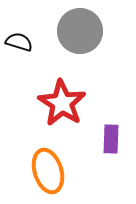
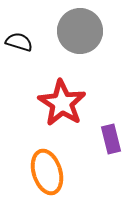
purple rectangle: rotated 16 degrees counterclockwise
orange ellipse: moved 1 px left, 1 px down
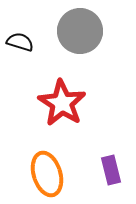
black semicircle: moved 1 px right
purple rectangle: moved 31 px down
orange ellipse: moved 2 px down
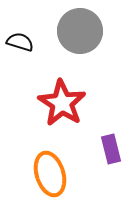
purple rectangle: moved 21 px up
orange ellipse: moved 3 px right
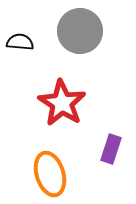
black semicircle: rotated 12 degrees counterclockwise
purple rectangle: rotated 32 degrees clockwise
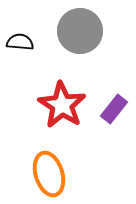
red star: moved 2 px down
purple rectangle: moved 3 px right, 40 px up; rotated 20 degrees clockwise
orange ellipse: moved 1 px left
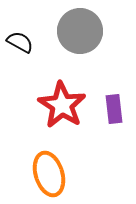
black semicircle: rotated 24 degrees clockwise
purple rectangle: rotated 44 degrees counterclockwise
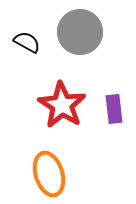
gray circle: moved 1 px down
black semicircle: moved 7 px right
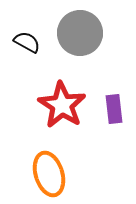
gray circle: moved 1 px down
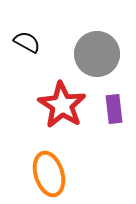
gray circle: moved 17 px right, 21 px down
